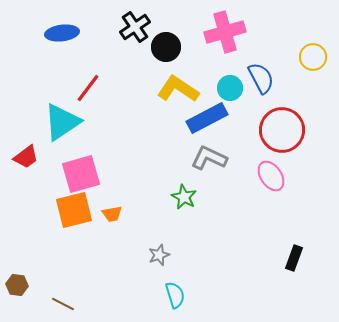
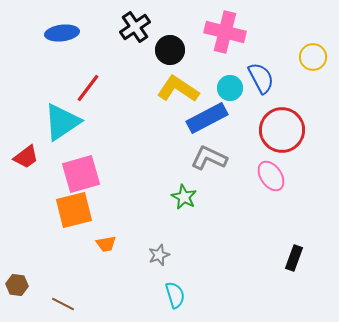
pink cross: rotated 30 degrees clockwise
black circle: moved 4 px right, 3 px down
orange trapezoid: moved 6 px left, 30 px down
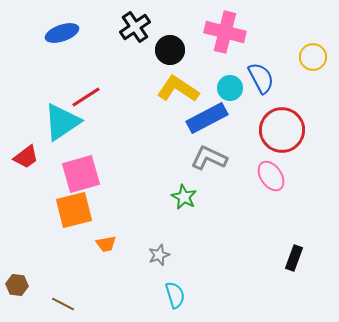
blue ellipse: rotated 12 degrees counterclockwise
red line: moved 2 px left, 9 px down; rotated 20 degrees clockwise
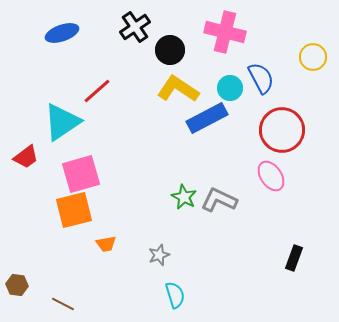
red line: moved 11 px right, 6 px up; rotated 8 degrees counterclockwise
gray L-shape: moved 10 px right, 42 px down
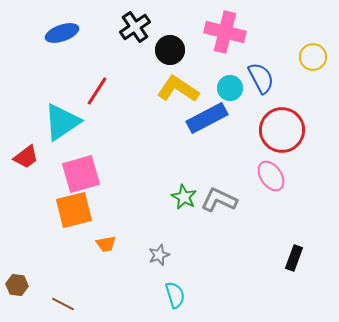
red line: rotated 16 degrees counterclockwise
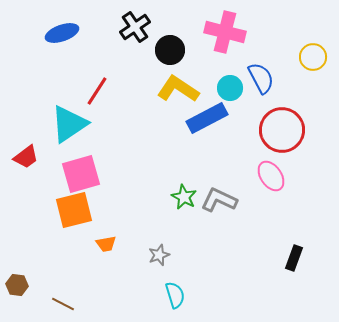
cyan triangle: moved 7 px right, 2 px down
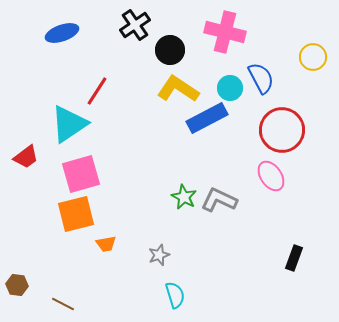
black cross: moved 2 px up
orange square: moved 2 px right, 4 px down
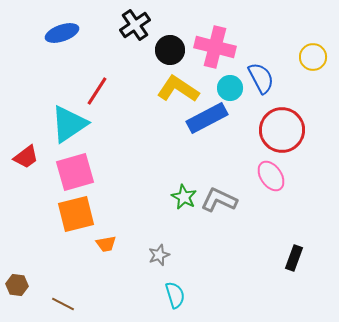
pink cross: moved 10 px left, 15 px down
pink square: moved 6 px left, 2 px up
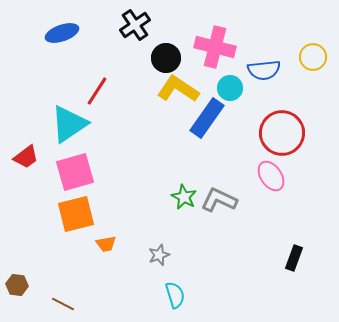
black circle: moved 4 px left, 8 px down
blue semicircle: moved 3 px right, 8 px up; rotated 112 degrees clockwise
blue rectangle: rotated 27 degrees counterclockwise
red circle: moved 3 px down
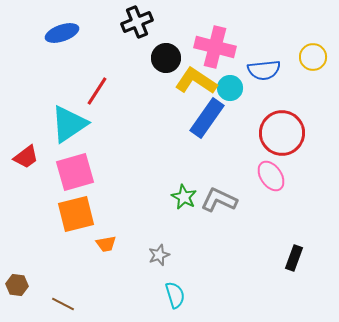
black cross: moved 2 px right, 3 px up; rotated 12 degrees clockwise
yellow L-shape: moved 18 px right, 8 px up
